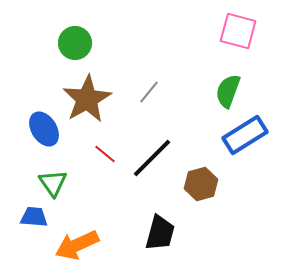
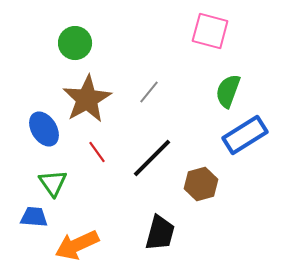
pink square: moved 28 px left
red line: moved 8 px left, 2 px up; rotated 15 degrees clockwise
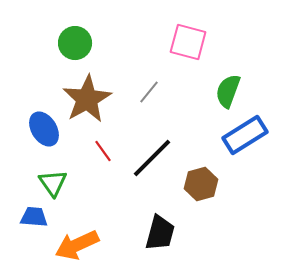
pink square: moved 22 px left, 11 px down
red line: moved 6 px right, 1 px up
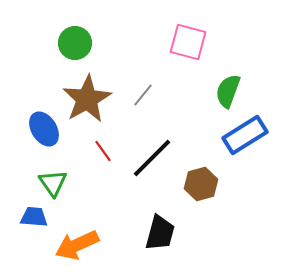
gray line: moved 6 px left, 3 px down
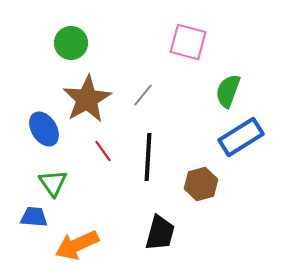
green circle: moved 4 px left
blue rectangle: moved 4 px left, 2 px down
black line: moved 4 px left, 1 px up; rotated 42 degrees counterclockwise
